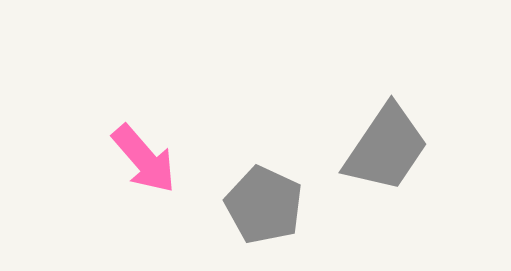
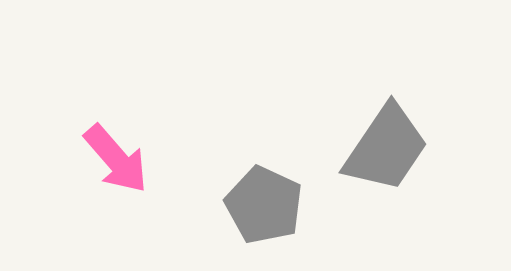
pink arrow: moved 28 px left
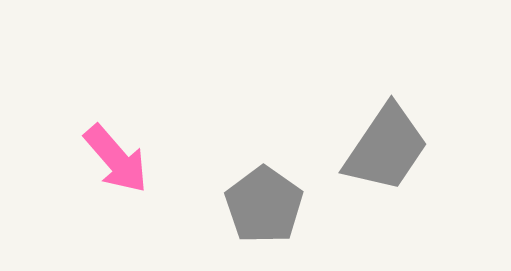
gray pentagon: rotated 10 degrees clockwise
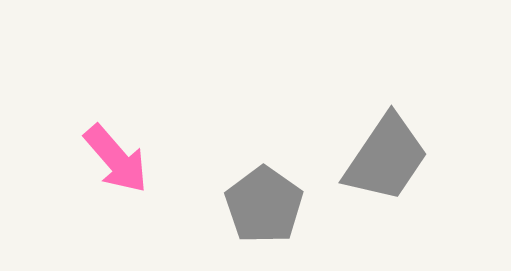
gray trapezoid: moved 10 px down
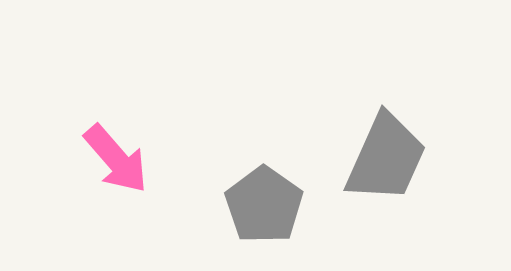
gray trapezoid: rotated 10 degrees counterclockwise
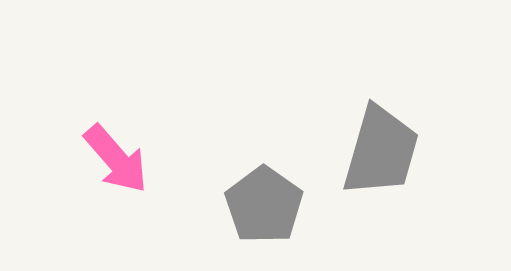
gray trapezoid: moved 5 px left, 7 px up; rotated 8 degrees counterclockwise
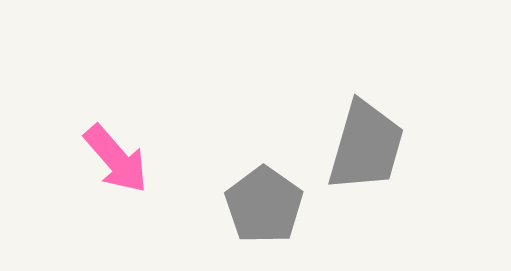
gray trapezoid: moved 15 px left, 5 px up
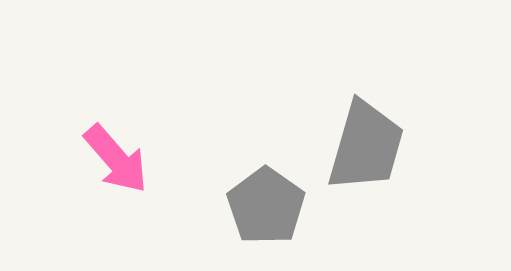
gray pentagon: moved 2 px right, 1 px down
